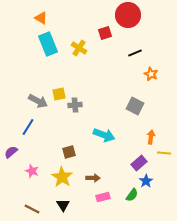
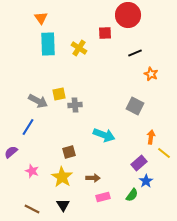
orange triangle: rotated 24 degrees clockwise
red square: rotated 16 degrees clockwise
cyan rectangle: rotated 20 degrees clockwise
yellow line: rotated 32 degrees clockwise
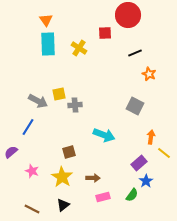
orange triangle: moved 5 px right, 2 px down
orange star: moved 2 px left
black triangle: rotated 24 degrees clockwise
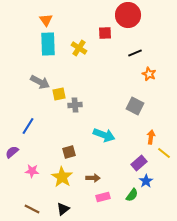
gray arrow: moved 2 px right, 19 px up
blue line: moved 1 px up
purple semicircle: moved 1 px right
pink star: rotated 16 degrees counterclockwise
black triangle: moved 4 px down
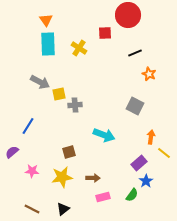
yellow star: rotated 30 degrees clockwise
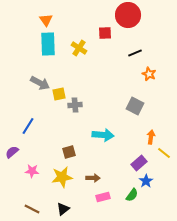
gray arrow: moved 1 px down
cyan arrow: moved 1 px left; rotated 15 degrees counterclockwise
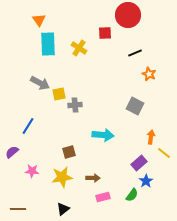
orange triangle: moved 7 px left
brown line: moved 14 px left; rotated 28 degrees counterclockwise
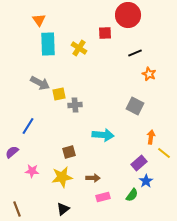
brown line: moved 1 px left; rotated 70 degrees clockwise
